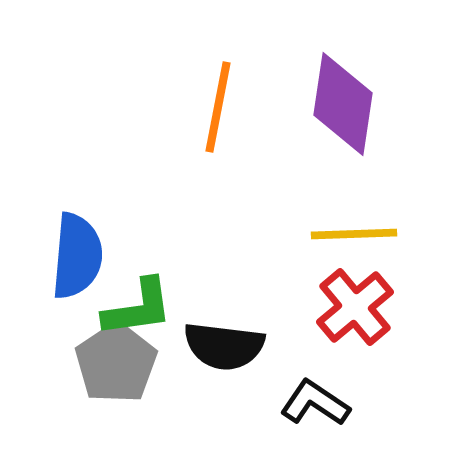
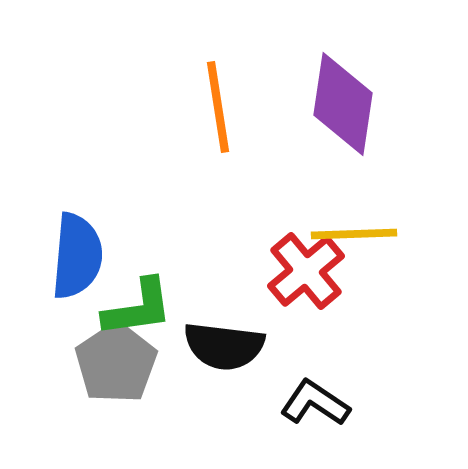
orange line: rotated 20 degrees counterclockwise
red cross: moved 49 px left, 36 px up
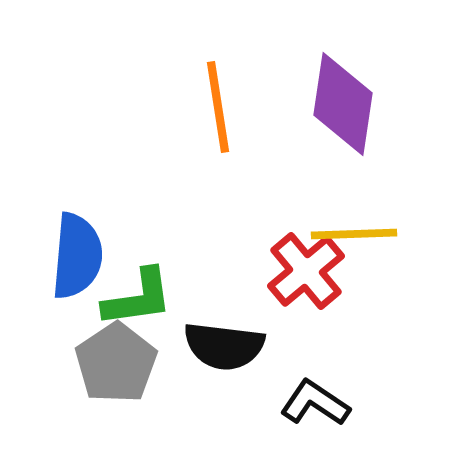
green L-shape: moved 10 px up
